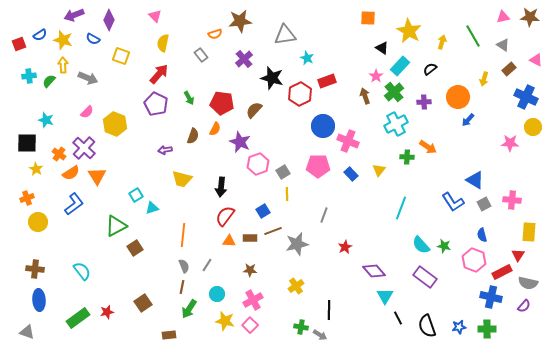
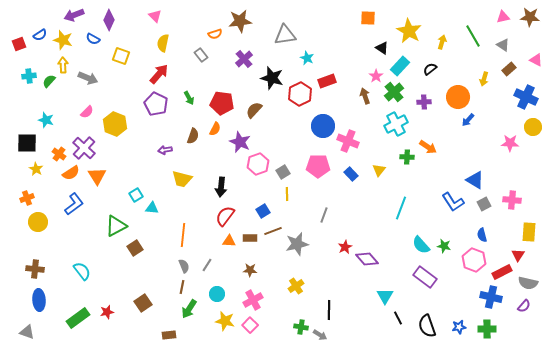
cyan triangle at (152, 208): rotated 24 degrees clockwise
purple diamond at (374, 271): moved 7 px left, 12 px up
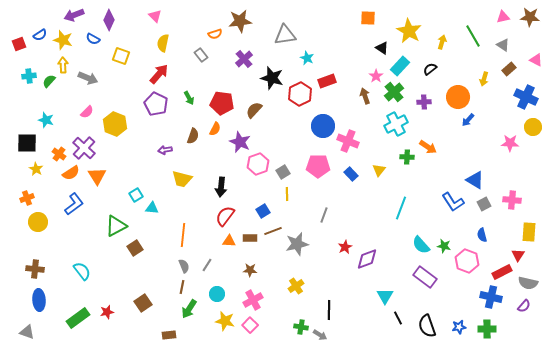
purple diamond at (367, 259): rotated 70 degrees counterclockwise
pink hexagon at (474, 260): moved 7 px left, 1 px down
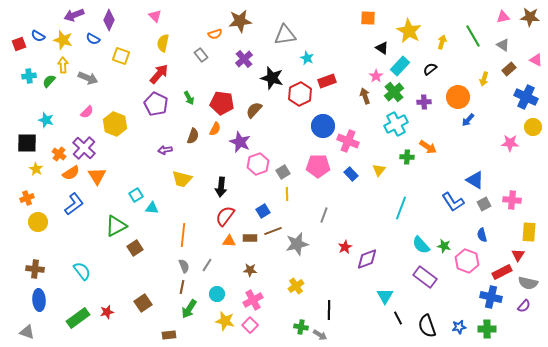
blue semicircle at (40, 35): moved 2 px left, 1 px down; rotated 64 degrees clockwise
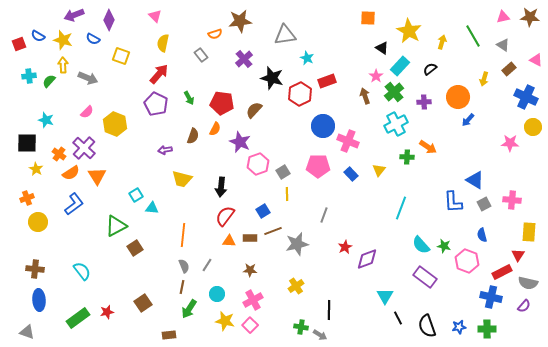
blue L-shape at (453, 202): rotated 30 degrees clockwise
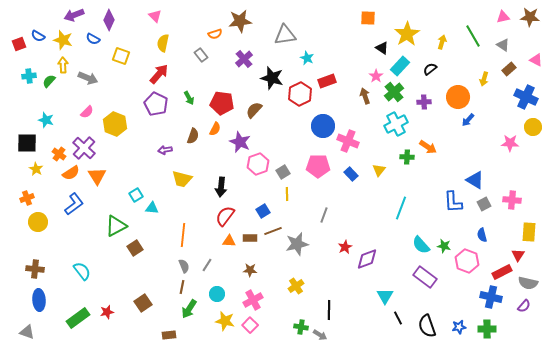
yellow star at (409, 31): moved 2 px left, 3 px down; rotated 10 degrees clockwise
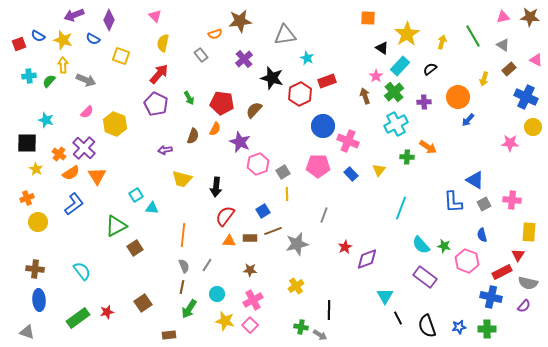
gray arrow at (88, 78): moved 2 px left, 2 px down
black arrow at (221, 187): moved 5 px left
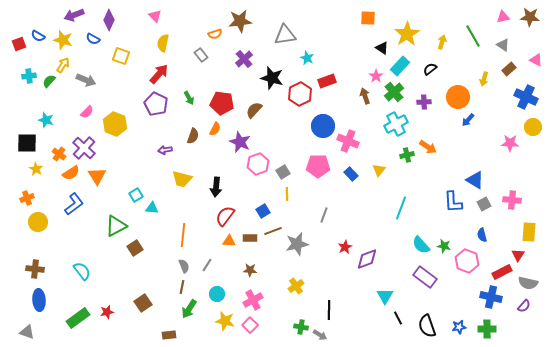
yellow arrow at (63, 65): rotated 35 degrees clockwise
green cross at (407, 157): moved 2 px up; rotated 16 degrees counterclockwise
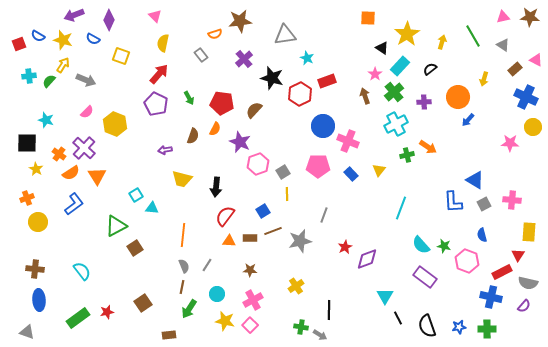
brown rectangle at (509, 69): moved 6 px right
pink star at (376, 76): moved 1 px left, 2 px up
gray star at (297, 244): moved 3 px right, 3 px up
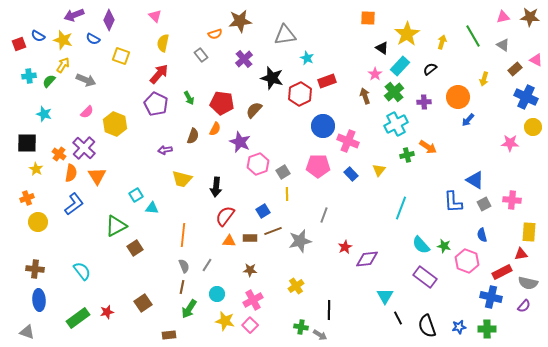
cyan star at (46, 120): moved 2 px left, 6 px up
orange semicircle at (71, 173): rotated 48 degrees counterclockwise
red triangle at (518, 255): moved 3 px right, 1 px up; rotated 48 degrees clockwise
purple diamond at (367, 259): rotated 15 degrees clockwise
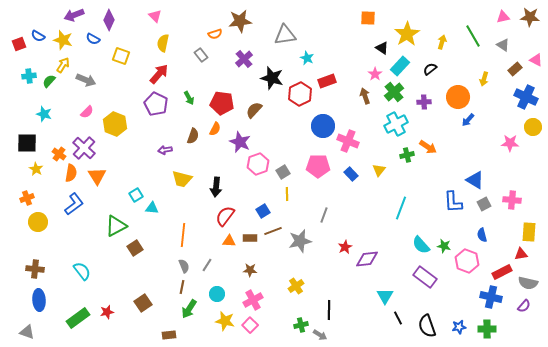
green cross at (301, 327): moved 2 px up; rotated 24 degrees counterclockwise
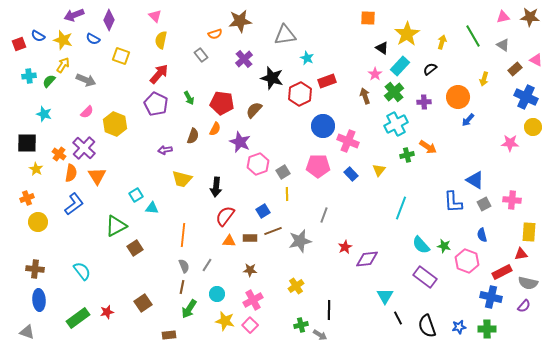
yellow semicircle at (163, 43): moved 2 px left, 3 px up
